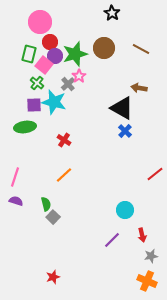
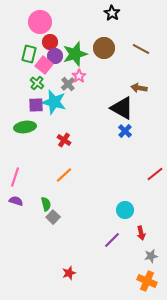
purple square: moved 2 px right
red arrow: moved 1 px left, 2 px up
red star: moved 16 px right, 4 px up
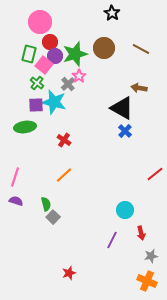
purple line: rotated 18 degrees counterclockwise
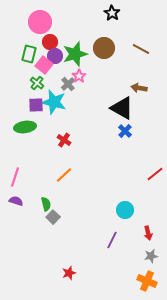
red arrow: moved 7 px right
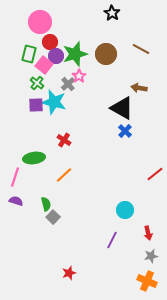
brown circle: moved 2 px right, 6 px down
purple circle: moved 1 px right
green ellipse: moved 9 px right, 31 px down
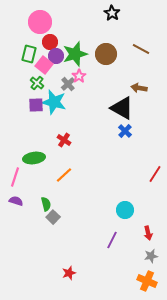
red line: rotated 18 degrees counterclockwise
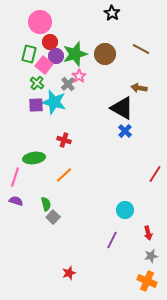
brown circle: moved 1 px left
red cross: rotated 16 degrees counterclockwise
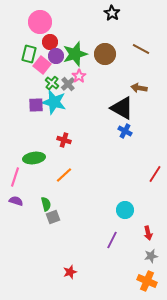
pink square: moved 2 px left
green cross: moved 15 px right
blue cross: rotated 16 degrees counterclockwise
gray square: rotated 24 degrees clockwise
red star: moved 1 px right, 1 px up
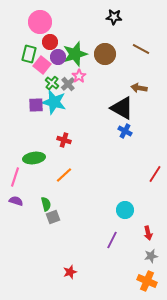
black star: moved 2 px right, 4 px down; rotated 28 degrees counterclockwise
purple circle: moved 2 px right, 1 px down
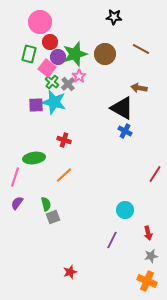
pink square: moved 5 px right, 3 px down
green cross: moved 1 px up
purple semicircle: moved 1 px right, 2 px down; rotated 72 degrees counterclockwise
